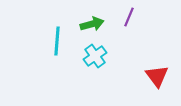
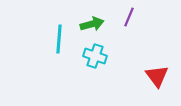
cyan line: moved 2 px right, 2 px up
cyan cross: rotated 35 degrees counterclockwise
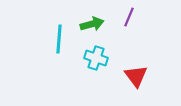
cyan cross: moved 1 px right, 2 px down
red triangle: moved 21 px left
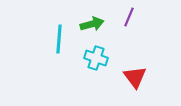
red triangle: moved 1 px left, 1 px down
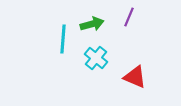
cyan line: moved 4 px right
cyan cross: rotated 20 degrees clockwise
red triangle: rotated 30 degrees counterclockwise
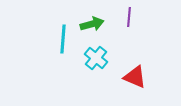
purple line: rotated 18 degrees counterclockwise
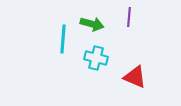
green arrow: rotated 30 degrees clockwise
cyan cross: rotated 25 degrees counterclockwise
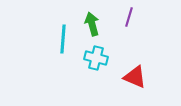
purple line: rotated 12 degrees clockwise
green arrow: rotated 120 degrees counterclockwise
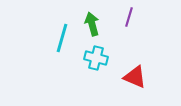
cyan line: moved 1 px left, 1 px up; rotated 12 degrees clockwise
